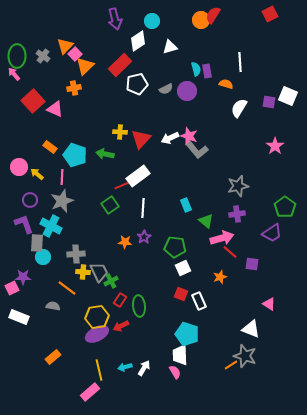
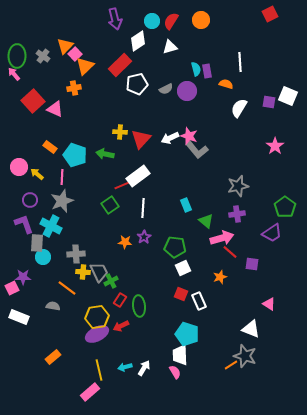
red semicircle at (213, 15): moved 42 px left, 6 px down
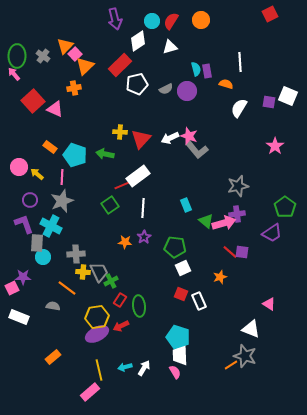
pink arrow at (222, 238): moved 2 px right, 15 px up
purple square at (252, 264): moved 10 px left, 12 px up
cyan pentagon at (187, 334): moved 9 px left, 3 px down
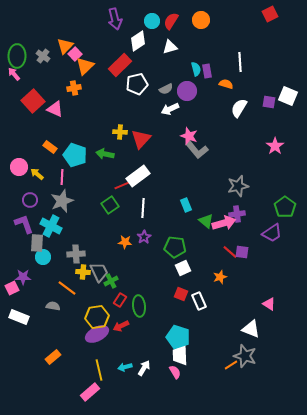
white arrow at (170, 138): moved 29 px up
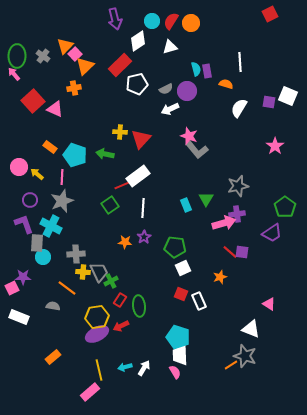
orange circle at (201, 20): moved 10 px left, 3 px down
green triangle at (206, 221): moved 22 px up; rotated 21 degrees clockwise
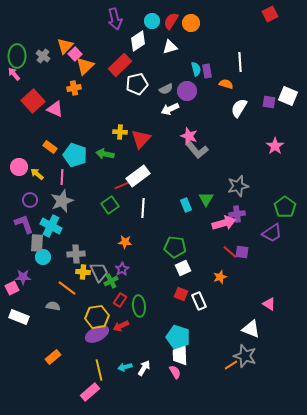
purple star at (144, 237): moved 22 px left, 32 px down
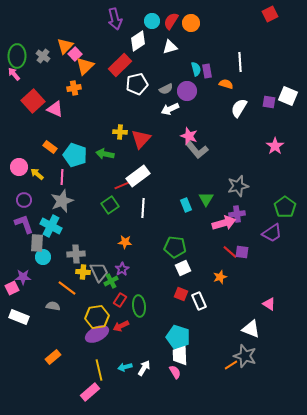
purple circle at (30, 200): moved 6 px left
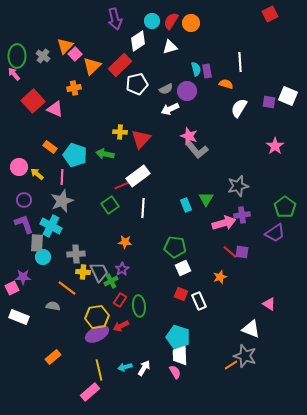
orange triangle at (85, 66): moved 7 px right
purple cross at (237, 214): moved 5 px right, 1 px down
purple trapezoid at (272, 233): moved 3 px right
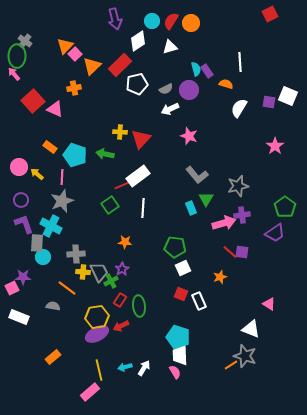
gray cross at (43, 56): moved 18 px left, 15 px up
purple rectangle at (207, 71): rotated 24 degrees counterclockwise
purple circle at (187, 91): moved 2 px right, 1 px up
gray L-shape at (197, 150): moved 25 px down
purple circle at (24, 200): moved 3 px left
cyan rectangle at (186, 205): moved 5 px right, 3 px down
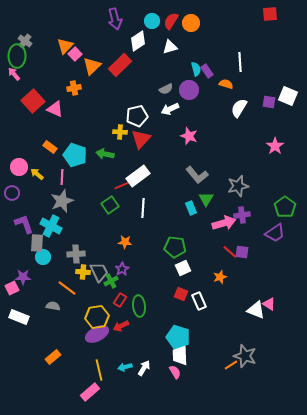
red square at (270, 14): rotated 21 degrees clockwise
white pentagon at (137, 84): moved 32 px down
purple circle at (21, 200): moved 9 px left, 7 px up
white triangle at (251, 329): moved 5 px right, 19 px up
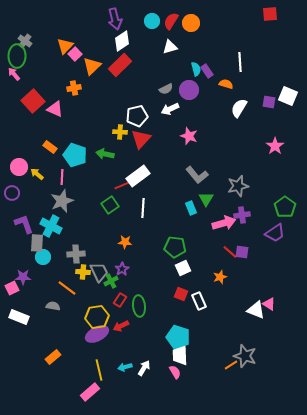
white diamond at (138, 41): moved 16 px left
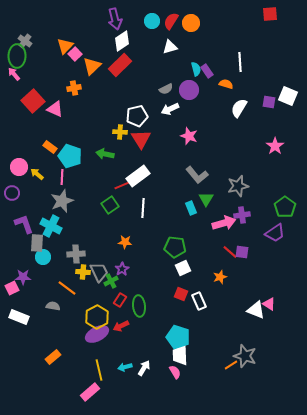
red triangle at (141, 139): rotated 15 degrees counterclockwise
cyan pentagon at (75, 155): moved 5 px left, 1 px down
yellow hexagon at (97, 317): rotated 20 degrees counterclockwise
